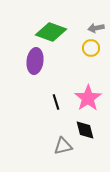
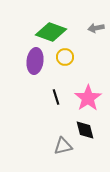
yellow circle: moved 26 px left, 9 px down
black line: moved 5 px up
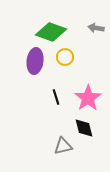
gray arrow: rotated 21 degrees clockwise
black diamond: moved 1 px left, 2 px up
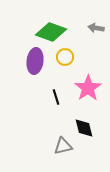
pink star: moved 10 px up
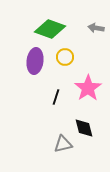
green diamond: moved 1 px left, 3 px up
black line: rotated 35 degrees clockwise
gray triangle: moved 2 px up
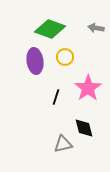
purple ellipse: rotated 15 degrees counterclockwise
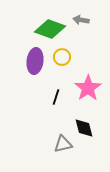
gray arrow: moved 15 px left, 8 px up
yellow circle: moved 3 px left
purple ellipse: rotated 15 degrees clockwise
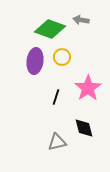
gray triangle: moved 6 px left, 2 px up
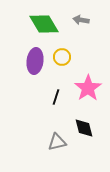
green diamond: moved 6 px left, 5 px up; rotated 40 degrees clockwise
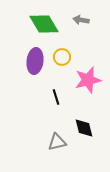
pink star: moved 8 px up; rotated 20 degrees clockwise
black line: rotated 35 degrees counterclockwise
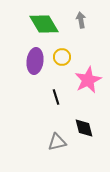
gray arrow: rotated 70 degrees clockwise
pink star: rotated 12 degrees counterclockwise
